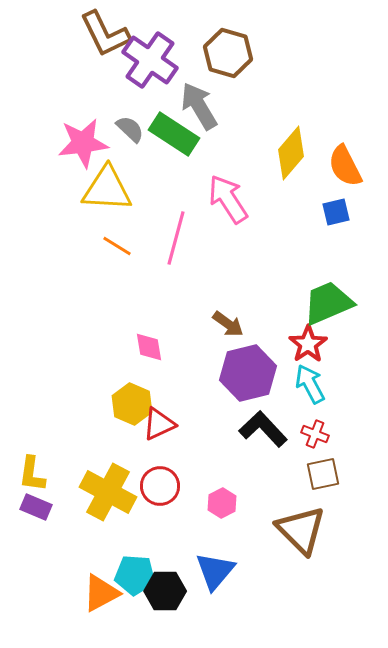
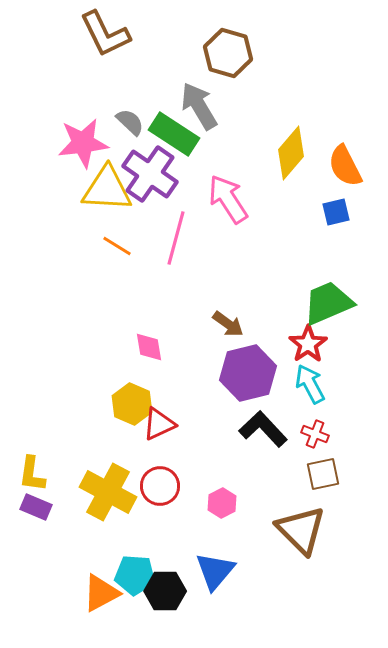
purple cross: moved 114 px down
gray semicircle: moved 7 px up
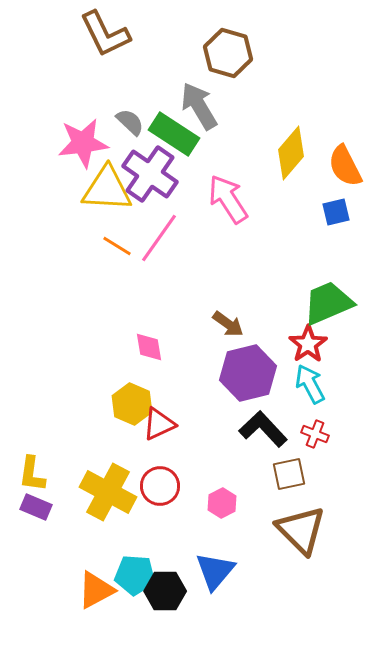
pink line: moved 17 px left; rotated 20 degrees clockwise
brown square: moved 34 px left
orange triangle: moved 5 px left, 3 px up
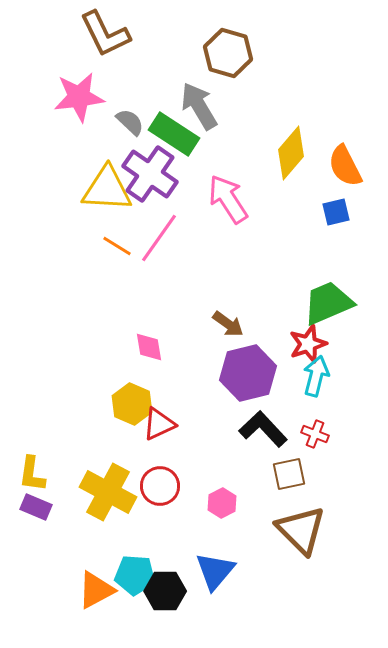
pink star: moved 4 px left, 46 px up
red star: rotated 15 degrees clockwise
cyan arrow: moved 6 px right, 8 px up; rotated 42 degrees clockwise
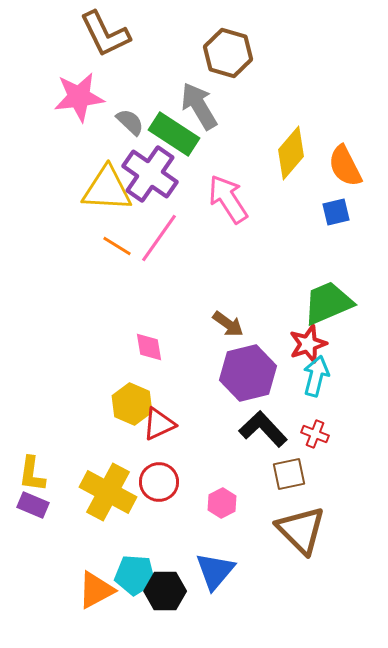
red circle: moved 1 px left, 4 px up
purple rectangle: moved 3 px left, 2 px up
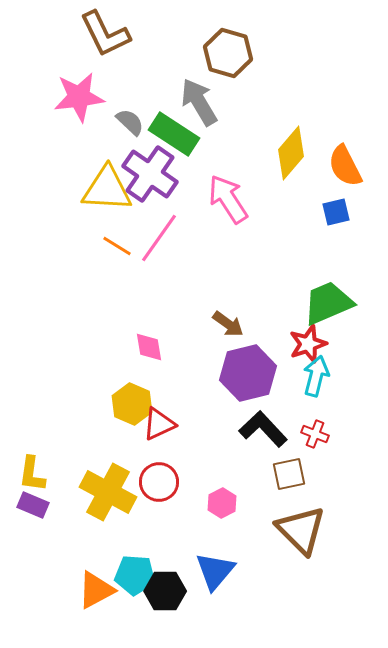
gray arrow: moved 4 px up
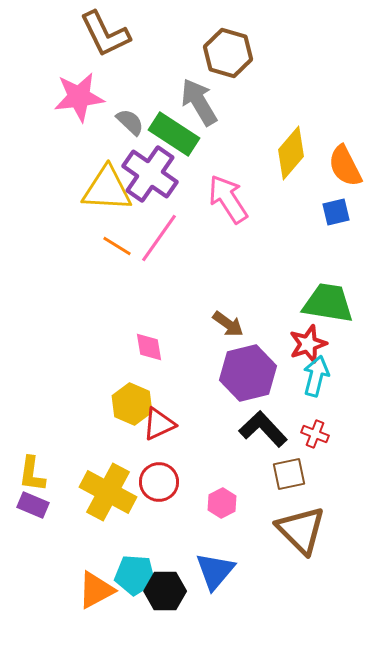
green trapezoid: rotated 32 degrees clockwise
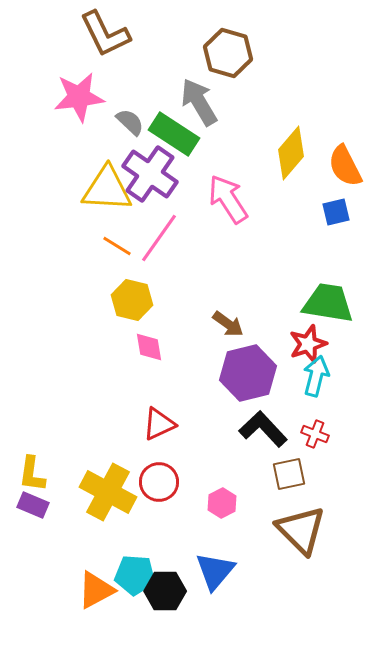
yellow hexagon: moved 104 px up; rotated 9 degrees counterclockwise
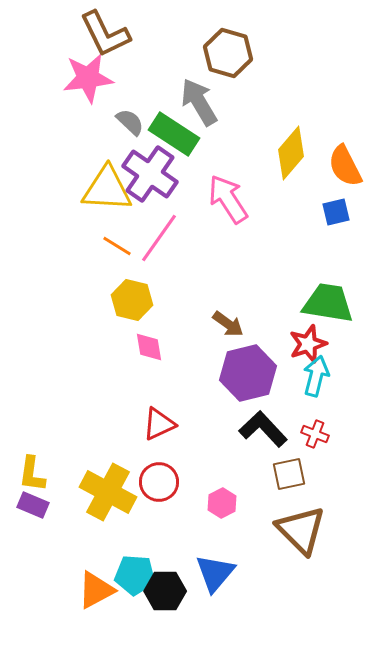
pink star: moved 9 px right, 19 px up
blue triangle: moved 2 px down
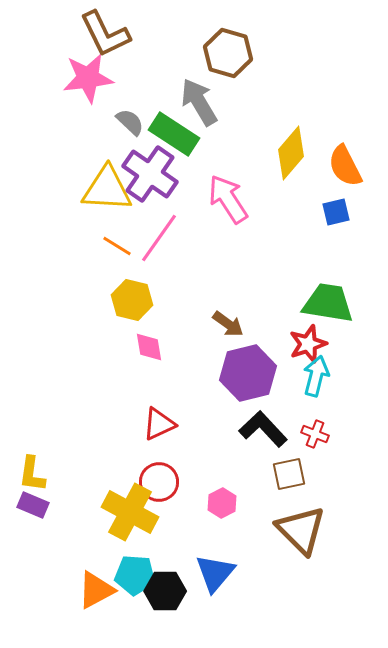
yellow cross: moved 22 px right, 20 px down
